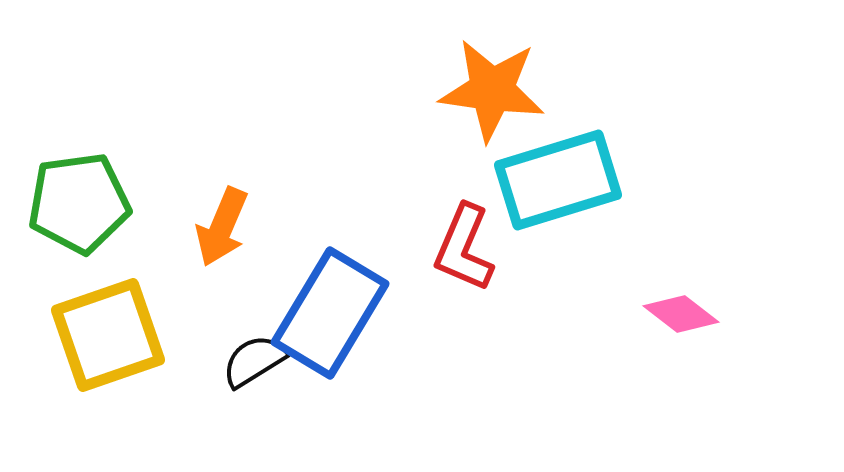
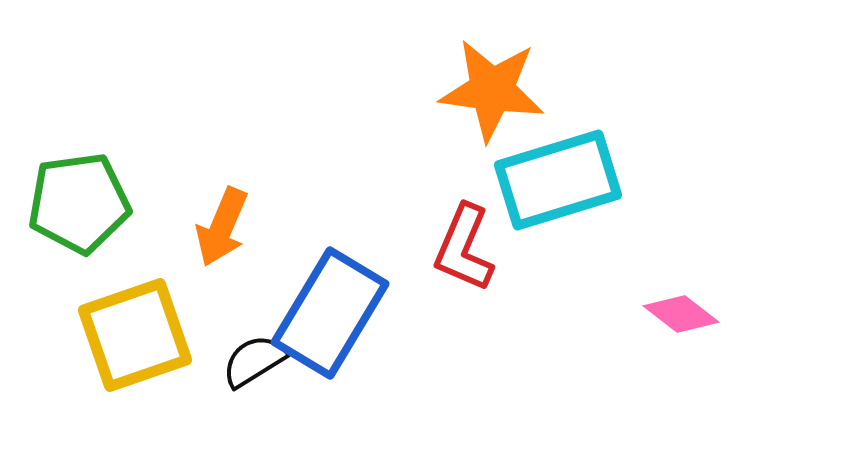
yellow square: moved 27 px right
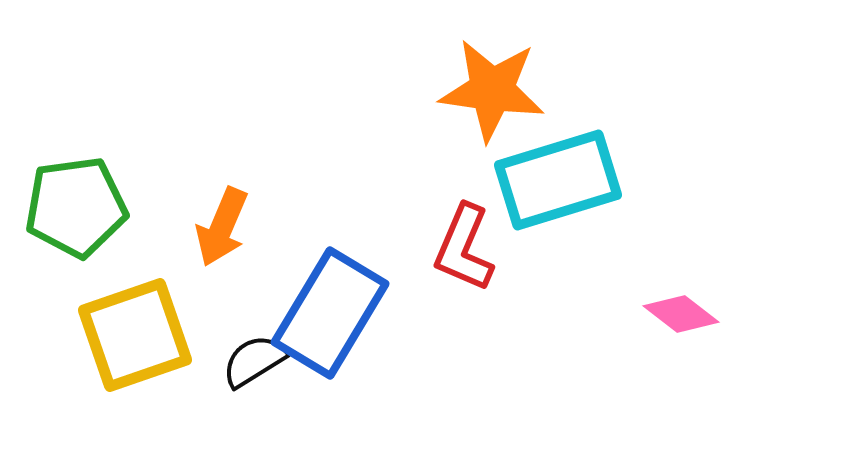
green pentagon: moved 3 px left, 4 px down
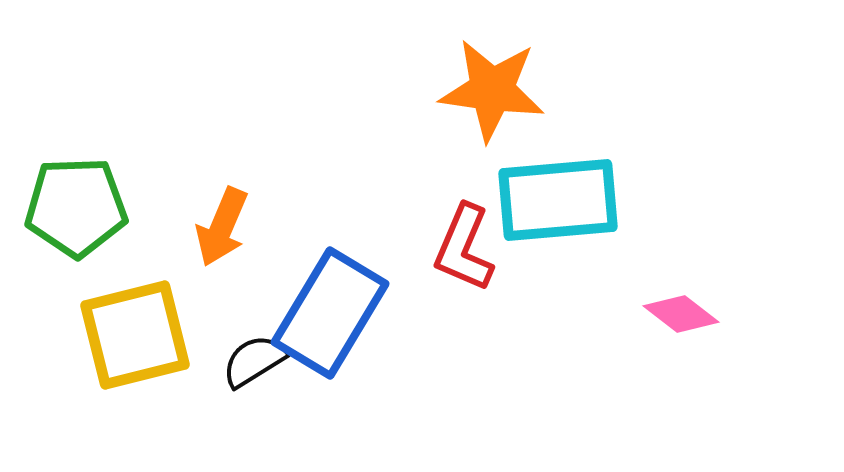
cyan rectangle: moved 20 px down; rotated 12 degrees clockwise
green pentagon: rotated 6 degrees clockwise
yellow square: rotated 5 degrees clockwise
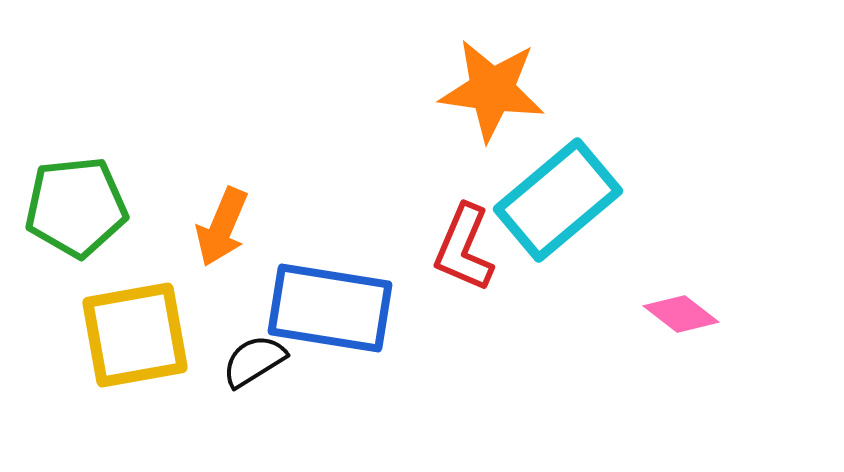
cyan rectangle: rotated 35 degrees counterclockwise
green pentagon: rotated 4 degrees counterclockwise
blue rectangle: moved 5 px up; rotated 68 degrees clockwise
yellow square: rotated 4 degrees clockwise
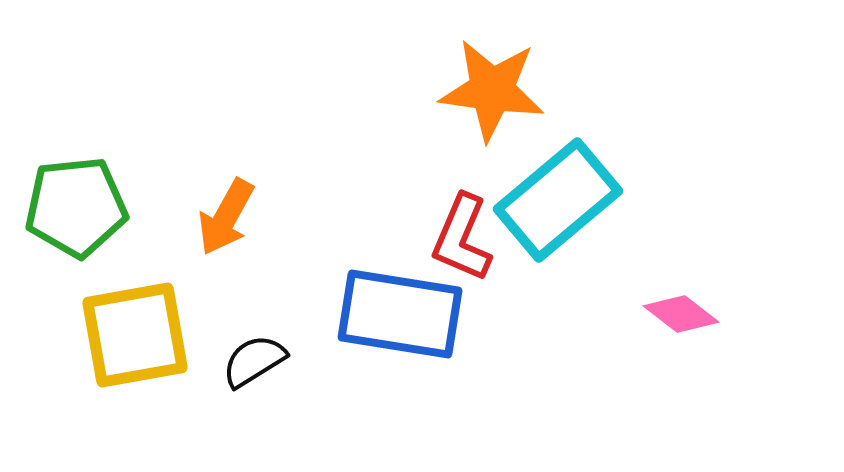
orange arrow: moved 4 px right, 10 px up; rotated 6 degrees clockwise
red L-shape: moved 2 px left, 10 px up
blue rectangle: moved 70 px right, 6 px down
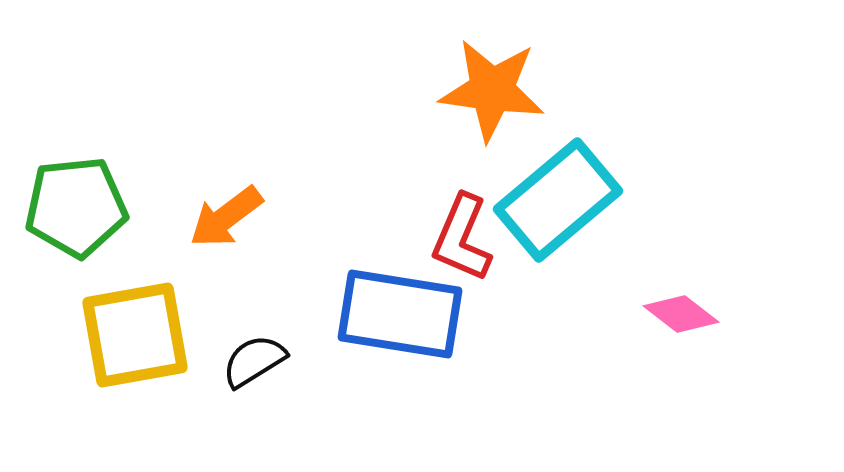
orange arrow: rotated 24 degrees clockwise
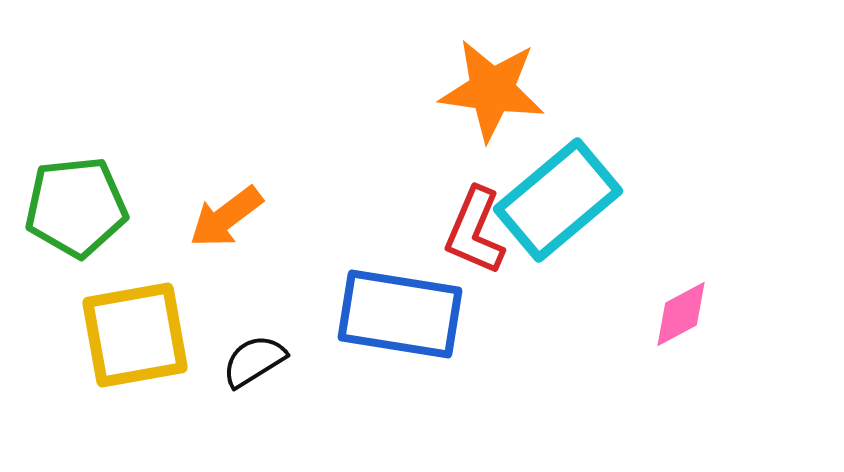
red L-shape: moved 13 px right, 7 px up
pink diamond: rotated 66 degrees counterclockwise
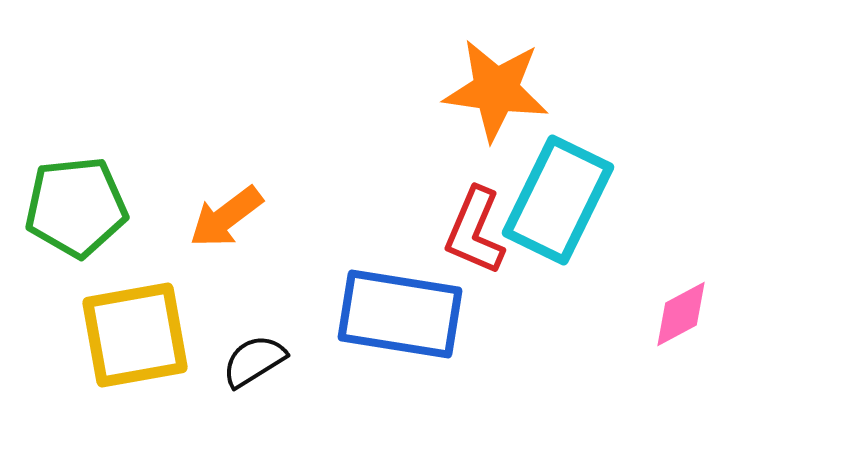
orange star: moved 4 px right
cyan rectangle: rotated 24 degrees counterclockwise
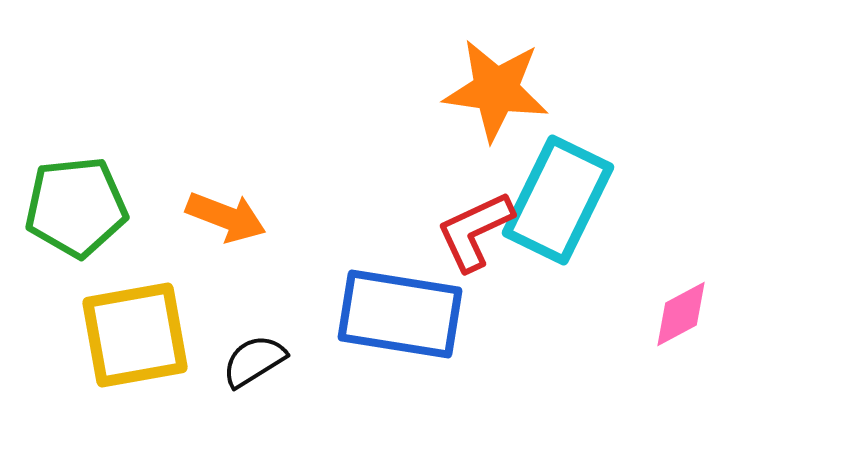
orange arrow: rotated 122 degrees counterclockwise
red L-shape: rotated 42 degrees clockwise
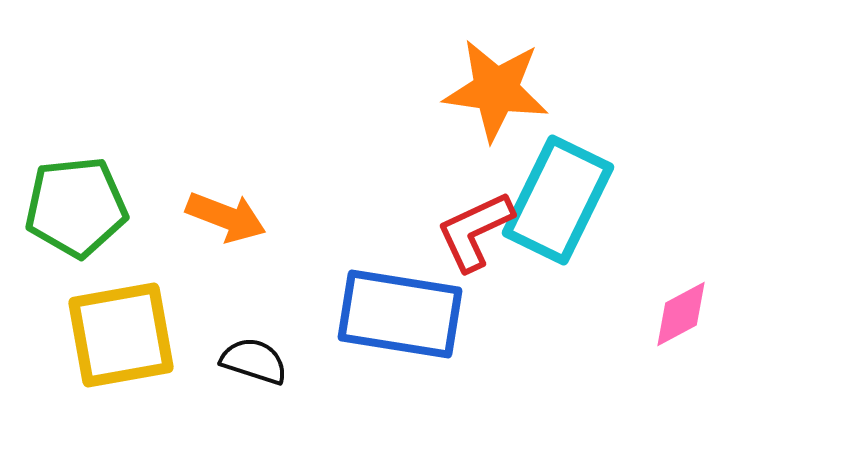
yellow square: moved 14 px left
black semicircle: rotated 50 degrees clockwise
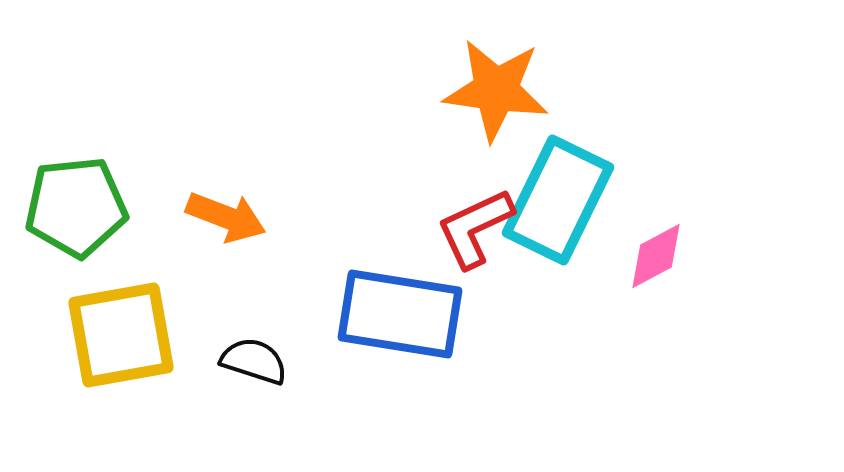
red L-shape: moved 3 px up
pink diamond: moved 25 px left, 58 px up
